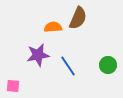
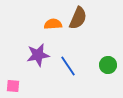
orange semicircle: moved 3 px up
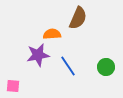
orange semicircle: moved 1 px left, 10 px down
green circle: moved 2 px left, 2 px down
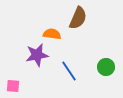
orange semicircle: rotated 12 degrees clockwise
purple star: moved 1 px left
blue line: moved 1 px right, 5 px down
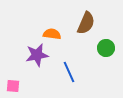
brown semicircle: moved 8 px right, 5 px down
green circle: moved 19 px up
blue line: moved 1 px down; rotated 10 degrees clockwise
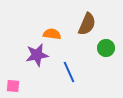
brown semicircle: moved 1 px right, 1 px down
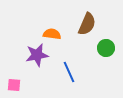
pink square: moved 1 px right, 1 px up
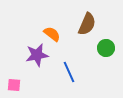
orange semicircle: rotated 30 degrees clockwise
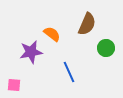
purple star: moved 6 px left, 3 px up
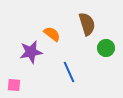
brown semicircle: rotated 40 degrees counterclockwise
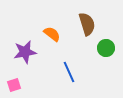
purple star: moved 6 px left
pink square: rotated 24 degrees counterclockwise
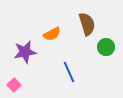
orange semicircle: rotated 114 degrees clockwise
green circle: moved 1 px up
pink square: rotated 24 degrees counterclockwise
